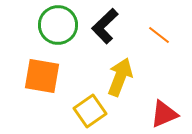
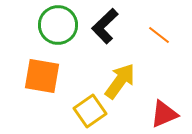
yellow arrow: moved 4 px down; rotated 15 degrees clockwise
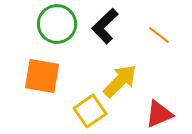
green circle: moved 1 px left, 1 px up
yellow arrow: rotated 9 degrees clockwise
red triangle: moved 5 px left
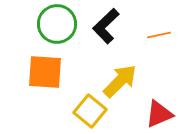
black L-shape: moved 1 px right
orange line: rotated 50 degrees counterclockwise
orange square: moved 3 px right, 4 px up; rotated 6 degrees counterclockwise
yellow square: rotated 16 degrees counterclockwise
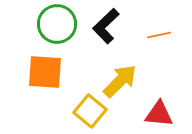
red triangle: rotated 28 degrees clockwise
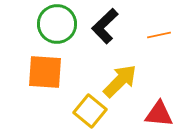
black L-shape: moved 1 px left
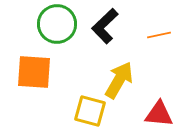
orange square: moved 11 px left
yellow arrow: moved 1 px left, 1 px up; rotated 15 degrees counterclockwise
yellow square: rotated 24 degrees counterclockwise
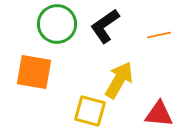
black L-shape: rotated 9 degrees clockwise
orange square: rotated 6 degrees clockwise
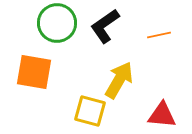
green circle: moved 1 px up
red triangle: moved 3 px right, 1 px down
